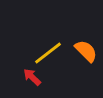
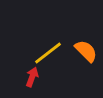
red arrow: rotated 66 degrees clockwise
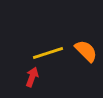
yellow line: rotated 20 degrees clockwise
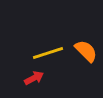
red arrow: moved 2 px right, 1 px down; rotated 42 degrees clockwise
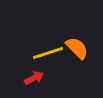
orange semicircle: moved 9 px left, 3 px up
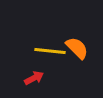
yellow line: moved 2 px right, 2 px up; rotated 24 degrees clockwise
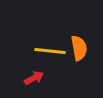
orange semicircle: moved 2 px right; rotated 35 degrees clockwise
